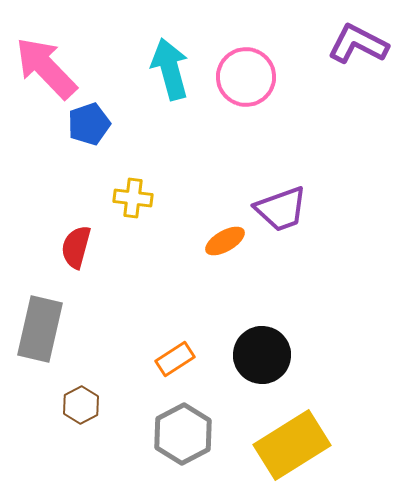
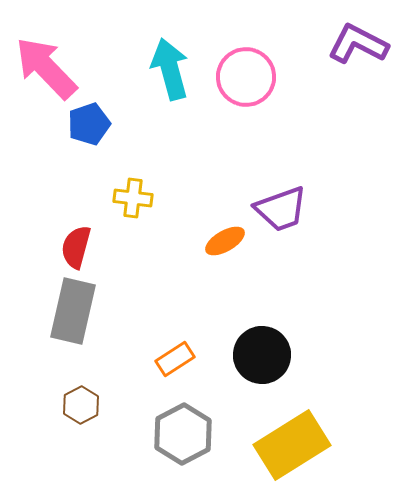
gray rectangle: moved 33 px right, 18 px up
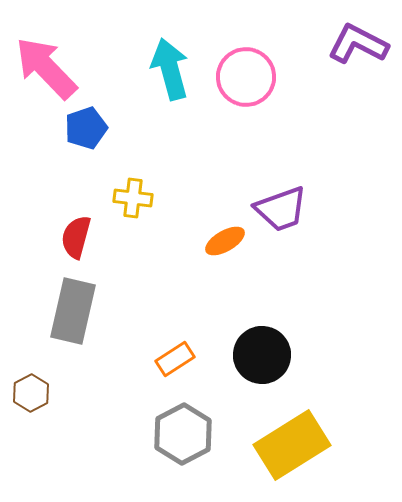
blue pentagon: moved 3 px left, 4 px down
red semicircle: moved 10 px up
brown hexagon: moved 50 px left, 12 px up
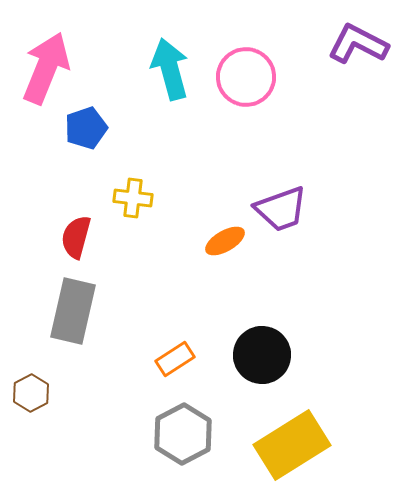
pink arrow: rotated 66 degrees clockwise
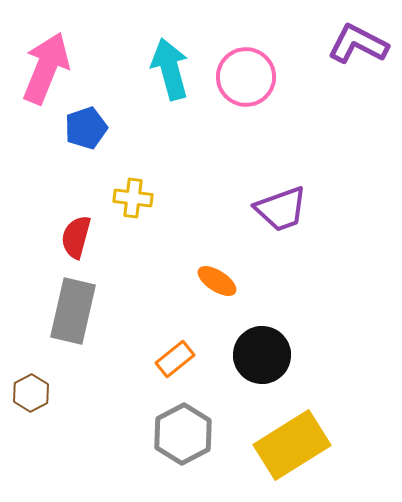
orange ellipse: moved 8 px left, 40 px down; rotated 63 degrees clockwise
orange rectangle: rotated 6 degrees counterclockwise
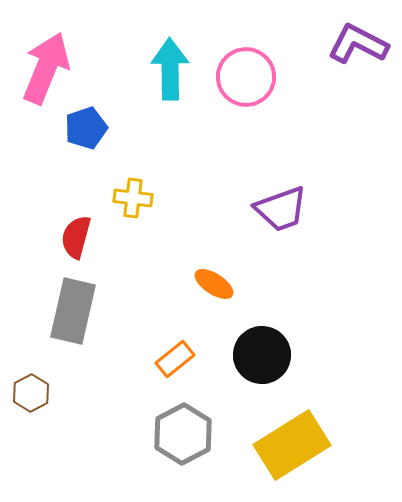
cyan arrow: rotated 14 degrees clockwise
orange ellipse: moved 3 px left, 3 px down
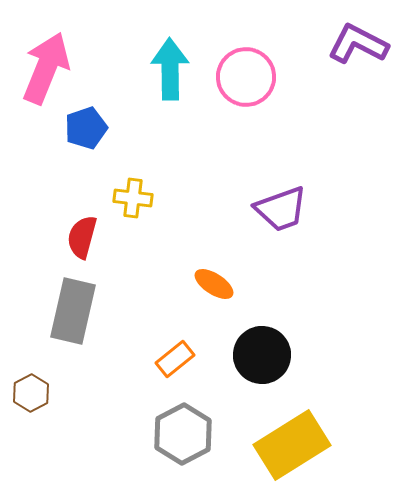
red semicircle: moved 6 px right
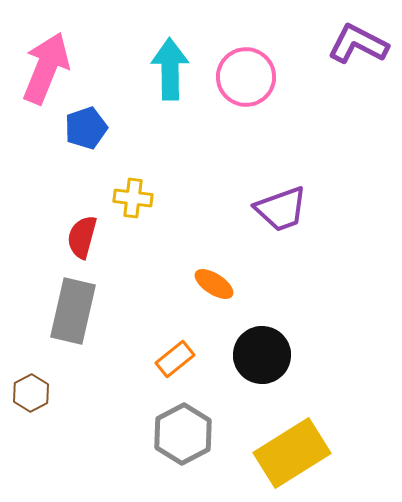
yellow rectangle: moved 8 px down
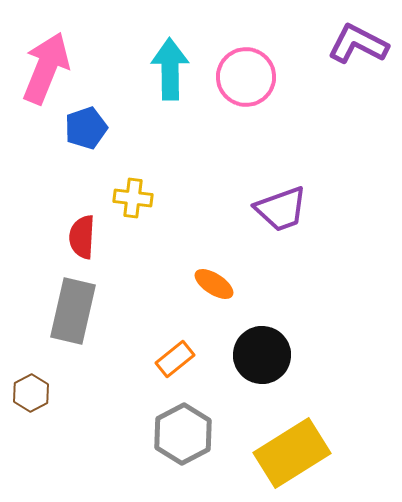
red semicircle: rotated 12 degrees counterclockwise
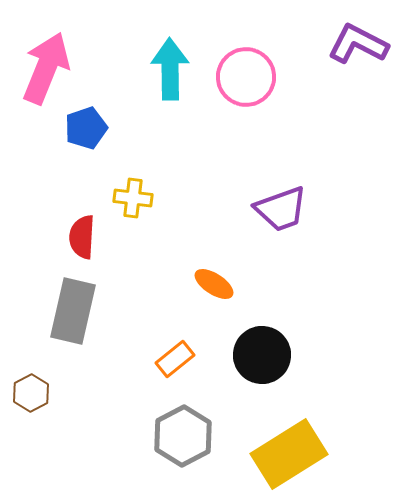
gray hexagon: moved 2 px down
yellow rectangle: moved 3 px left, 1 px down
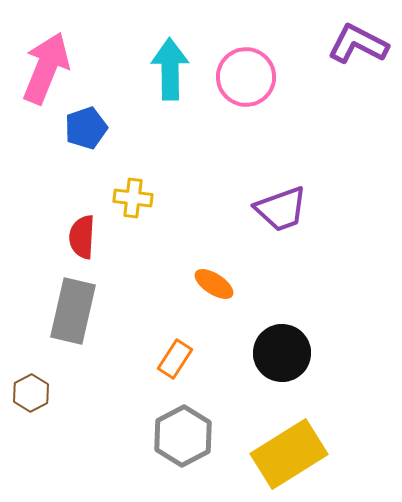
black circle: moved 20 px right, 2 px up
orange rectangle: rotated 18 degrees counterclockwise
